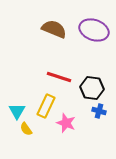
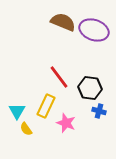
brown semicircle: moved 9 px right, 7 px up
red line: rotated 35 degrees clockwise
black hexagon: moved 2 px left
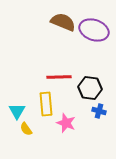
red line: rotated 55 degrees counterclockwise
yellow rectangle: moved 2 px up; rotated 30 degrees counterclockwise
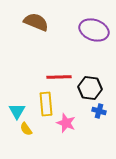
brown semicircle: moved 27 px left
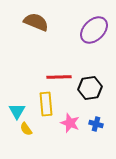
purple ellipse: rotated 64 degrees counterclockwise
black hexagon: rotated 15 degrees counterclockwise
blue cross: moved 3 px left, 13 px down
pink star: moved 4 px right
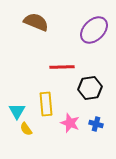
red line: moved 3 px right, 10 px up
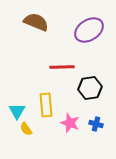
purple ellipse: moved 5 px left; rotated 12 degrees clockwise
yellow rectangle: moved 1 px down
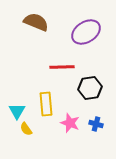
purple ellipse: moved 3 px left, 2 px down
yellow rectangle: moved 1 px up
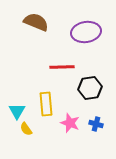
purple ellipse: rotated 24 degrees clockwise
